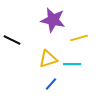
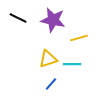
black line: moved 6 px right, 22 px up
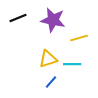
black line: rotated 48 degrees counterclockwise
blue line: moved 2 px up
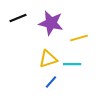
purple star: moved 2 px left, 3 px down
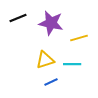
yellow triangle: moved 3 px left, 1 px down
blue line: rotated 24 degrees clockwise
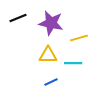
yellow triangle: moved 3 px right, 5 px up; rotated 18 degrees clockwise
cyan line: moved 1 px right, 1 px up
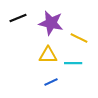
yellow line: rotated 42 degrees clockwise
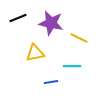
yellow triangle: moved 13 px left, 2 px up; rotated 12 degrees counterclockwise
cyan line: moved 1 px left, 3 px down
blue line: rotated 16 degrees clockwise
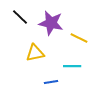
black line: moved 2 px right, 1 px up; rotated 66 degrees clockwise
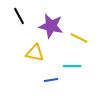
black line: moved 1 px left, 1 px up; rotated 18 degrees clockwise
purple star: moved 3 px down
yellow triangle: rotated 24 degrees clockwise
blue line: moved 2 px up
